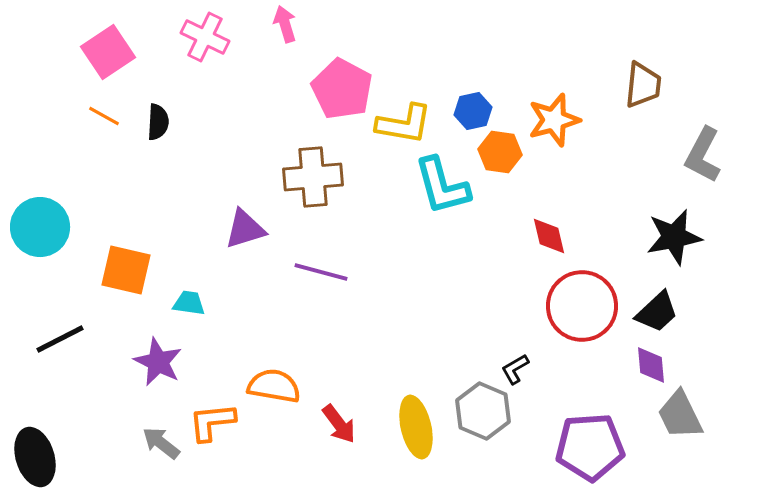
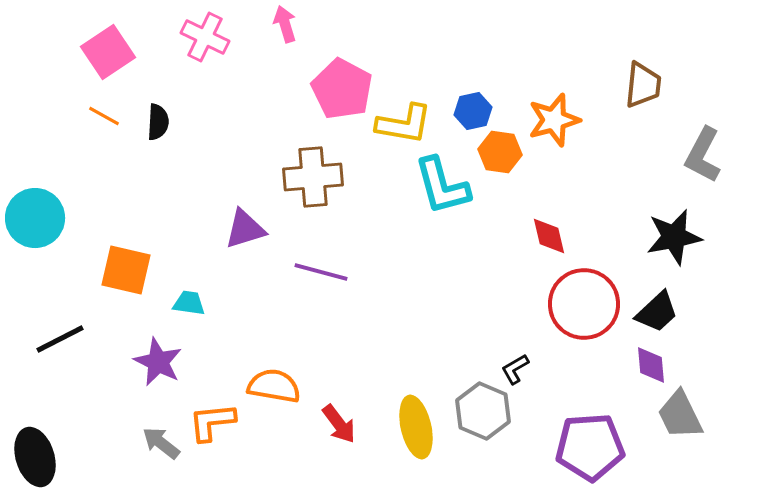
cyan circle: moved 5 px left, 9 px up
red circle: moved 2 px right, 2 px up
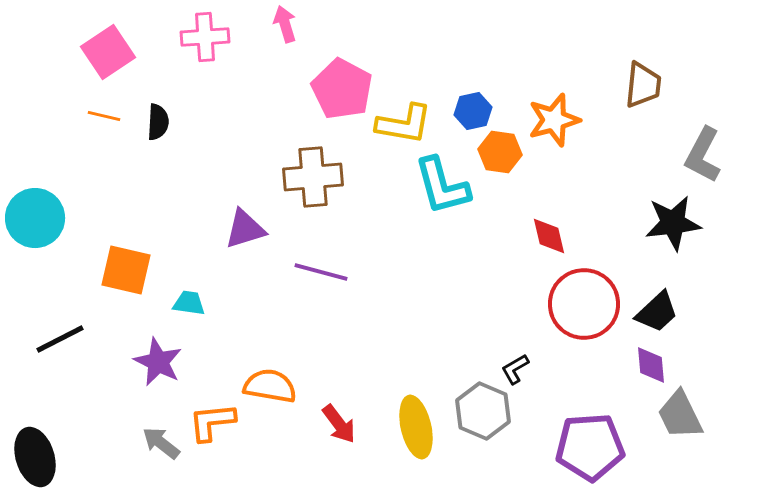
pink cross: rotated 30 degrees counterclockwise
orange line: rotated 16 degrees counterclockwise
black star: moved 1 px left, 14 px up; rotated 4 degrees clockwise
orange semicircle: moved 4 px left
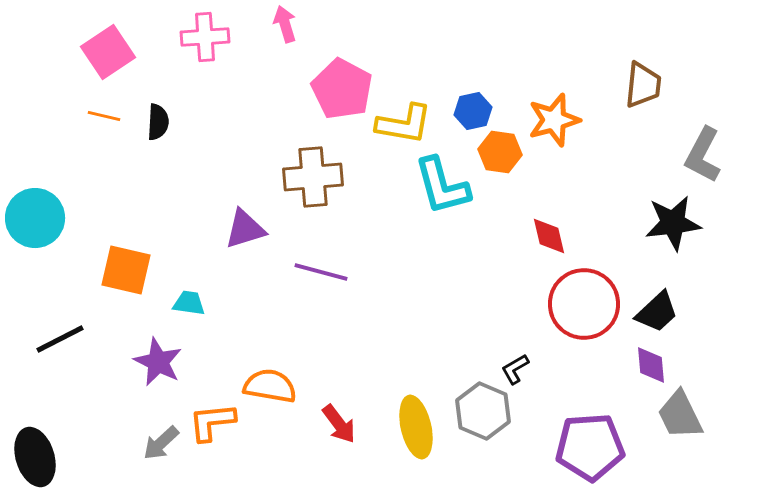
gray arrow: rotated 81 degrees counterclockwise
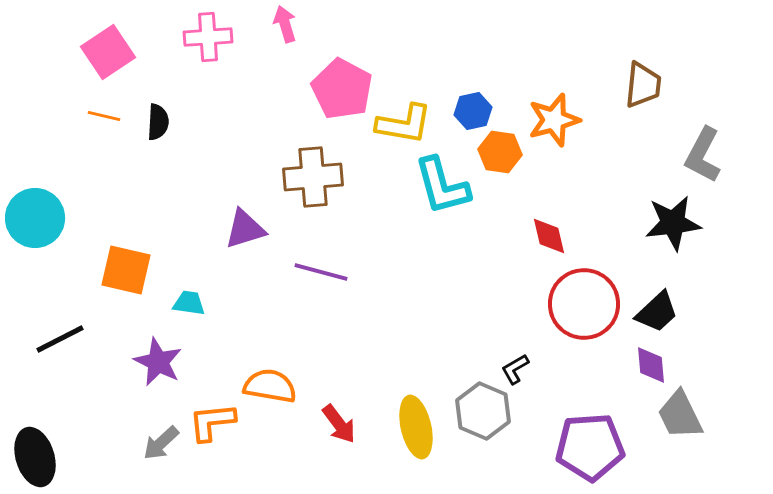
pink cross: moved 3 px right
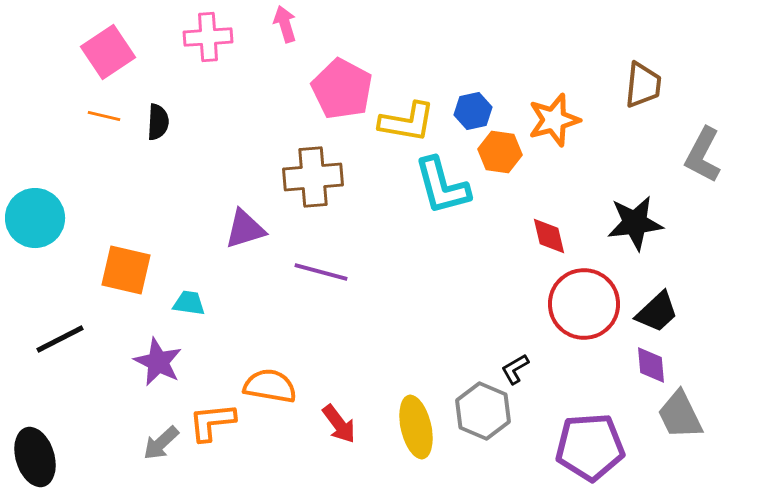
yellow L-shape: moved 3 px right, 2 px up
black star: moved 38 px left
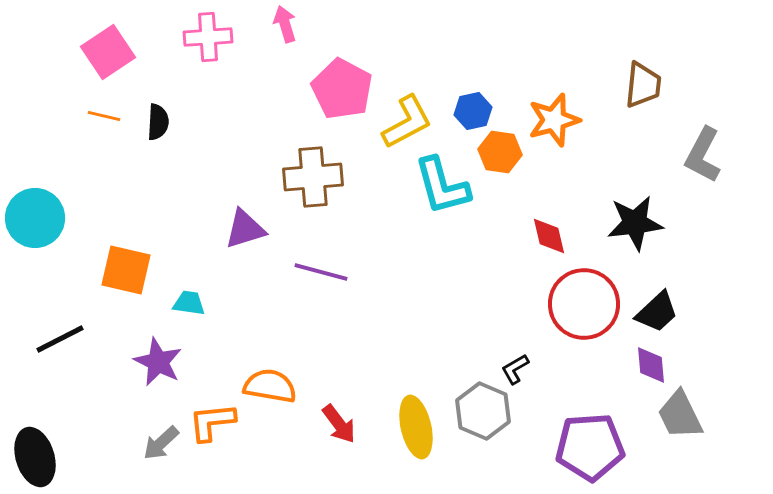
yellow L-shape: rotated 38 degrees counterclockwise
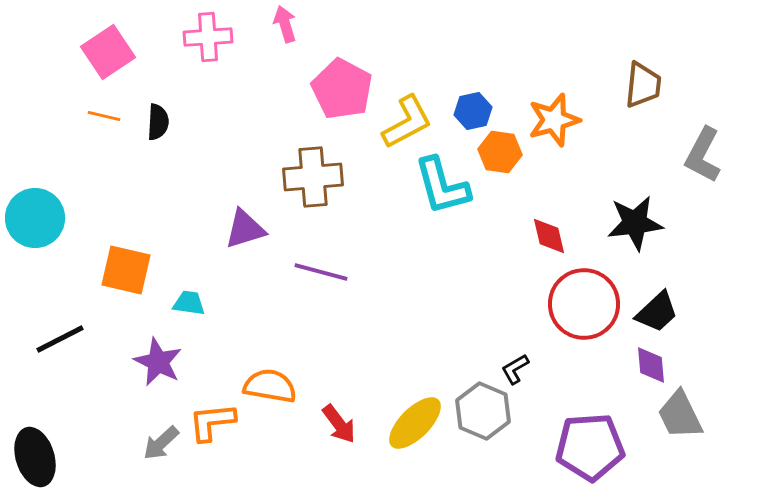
yellow ellipse: moved 1 px left, 4 px up; rotated 58 degrees clockwise
